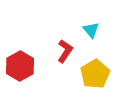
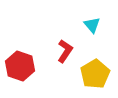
cyan triangle: moved 1 px right, 5 px up
red hexagon: rotated 12 degrees counterclockwise
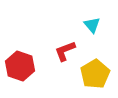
red L-shape: rotated 145 degrees counterclockwise
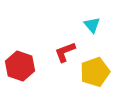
red L-shape: moved 1 px down
yellow pentagon: moved 2 px up; rotated 12 degrees clockwise
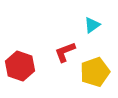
cyan triangle: rotated 36 degrees clockwise
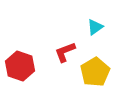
cyan triangle: moved 3 px right, 2 px down
yellow pentagon: rotated 12 degrees counterclockwise
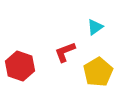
yellow pentagon: moved 3 px right
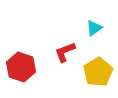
cyan triangle: moved 1 px left, 1 px down
red hexagon: moved 1 px right, 1 px down
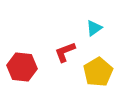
red hexagon: moved 1 px right; rotated 12 degrees counterclockwise
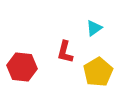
red L-shape: rotated 55 degrees counterclockwise
